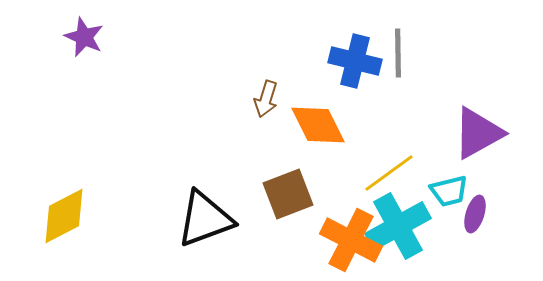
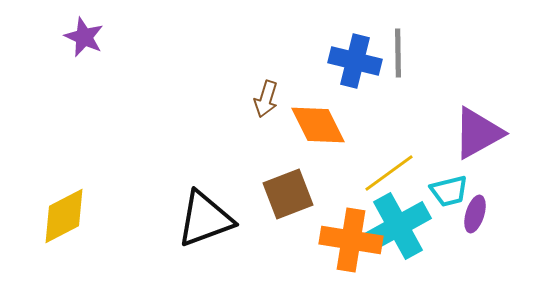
orange cross: rotated 18 degrees counterclockwise
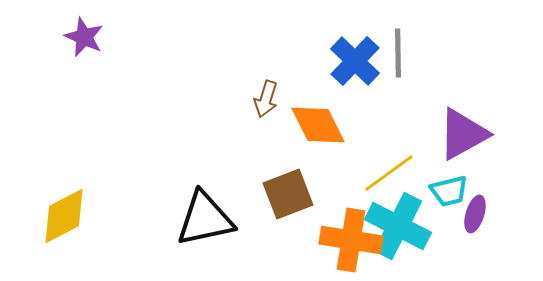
blue cross: rotated 30 degrees clockwise
purple triangle: moved 15 px left, 1 px down
black triangle: rotated 8 degrees clockwise
cyan cross: rotated 34 degrees counterclockwise
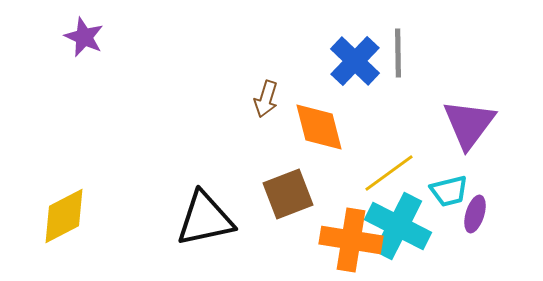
orange diamond: moved 1 px right, 2 px down; rotated 12 degrees clockwise
purple triangle: moved 6 px right, 10 px up; rotated 24 degrees counterclockwise
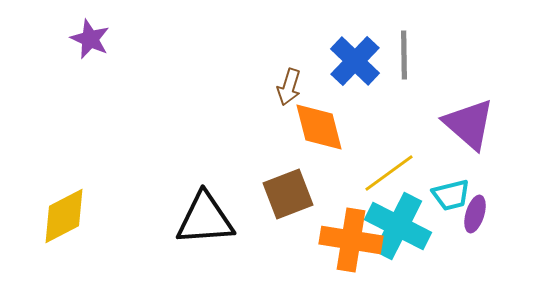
purple star: moved 6 px right, 2 px down
gray line: moved 6 px right, 2 px down
brown arrow: moved 23 px right, 12 px up
purple triangle: rotated 26 degrees counterclockwise
cyan trapezoid: moved 2 px right, 4 px down
black triangle: rotated 8 degrees clockwise
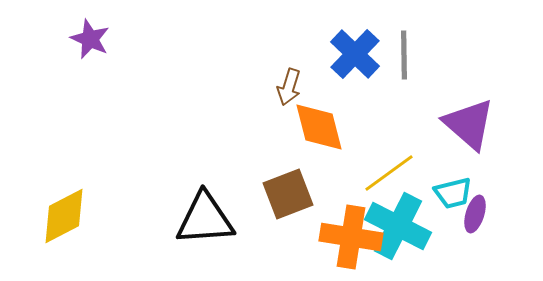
blue cross: moved 7 px up
cyan trapezoid: moved 2 px right, 2 px up
orange cross: moved 3 px up
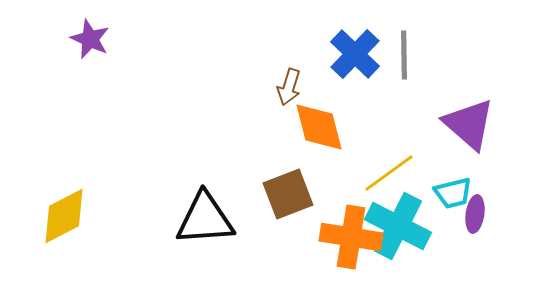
purple ellipse: rotated 9 degrees counterclockwise
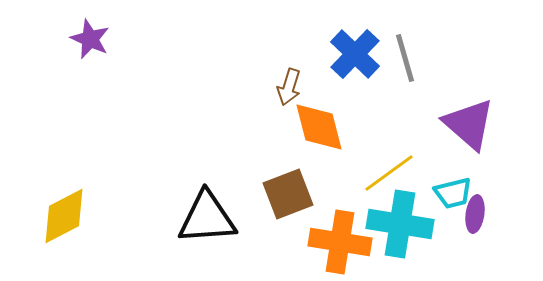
gray line: moved 1 px right, 3 px down; rotated 15 degrees counterclockwise
black triangle: moved 2 px right, 1 px up
cyan cross: moved 2 px right, 2 px up; rotated 18 degrees counterclockwise
orange cross: moved 11 px left, 5 px down
